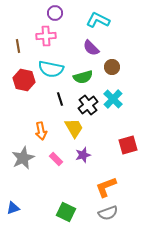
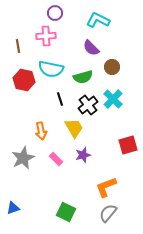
gray semicircle: rotated 150 degrees clockwise
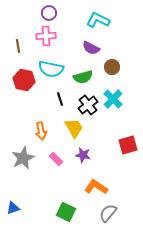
purple circle: moved 6 px left
purple semicircle: rotated 18 degrees counterclockwise
purple star: rotated 28 degrees clockwise
orange L-shape: moved 10 px left; rotated 55 degrees clockwise
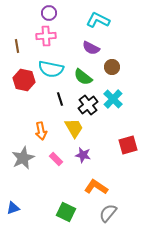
brown line: moved 1 px left
green semicircle: rotated 54 degrees clockwise
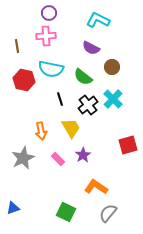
yellow trapezoid: moved 3 px left
purple star: rotated 28 degrees clockwise
pink rectangle: moved 2 px right
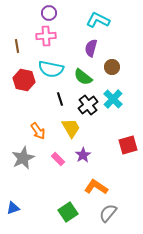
purple semicircle: rotated 78 degrees clockwise
orange arrow: moved 3 px left; rotated 24 degrees counterclockwise
green square: moved 2 px right; rotated 30 degrees clockwise
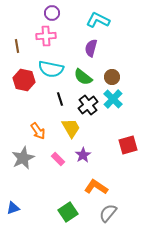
purple circle: moved 3 px right
brown circle: moved 10 px down
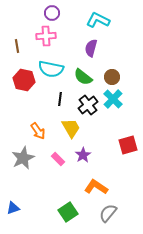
black line: rotated 24 degrees clockwise
